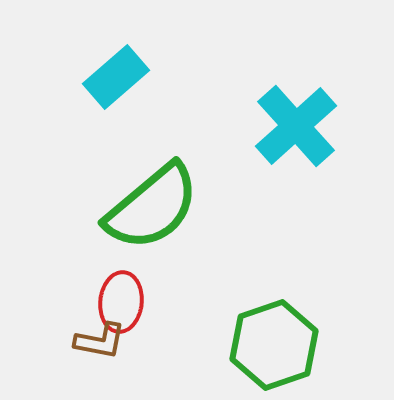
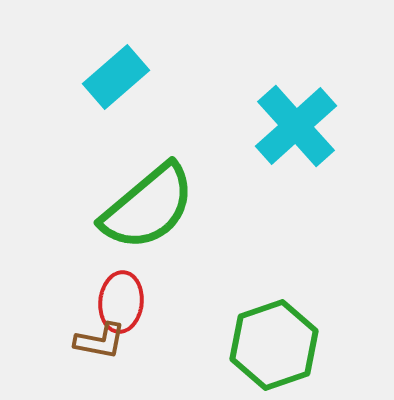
green semicircle: moved 4 px left
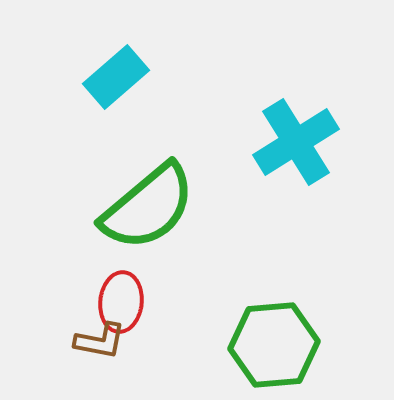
cyan cross: moved 16 px down; rotated 10 degrees clockwise
green hexagon: rotated 14 degrees clockwise
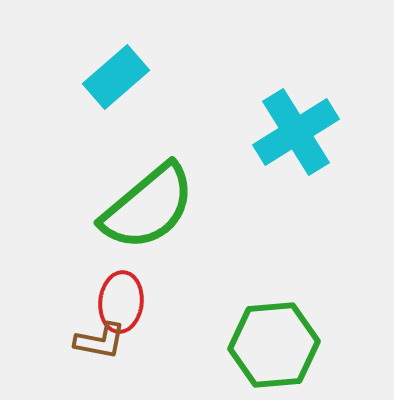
cyan cross: moved 10 px up
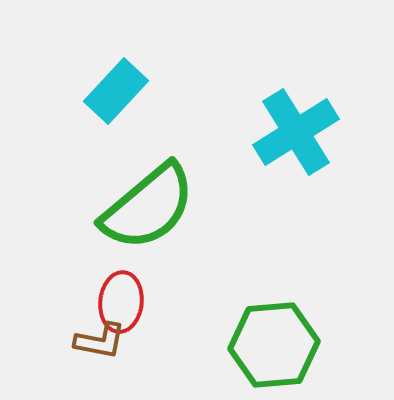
cyan rectangle: moved 14 px down; rotated 6 degrees counterclockwise
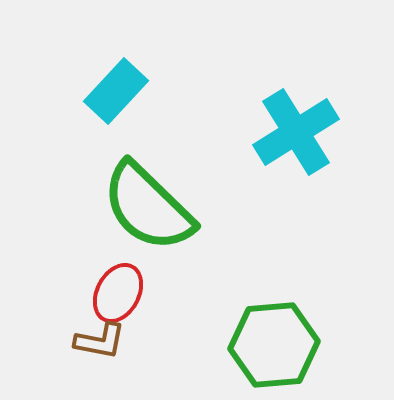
green semicircle: rotated 84 degrees clockwise
red ellipse: moved 3 px left, 9 px up; rotated 22 degrees clockwise
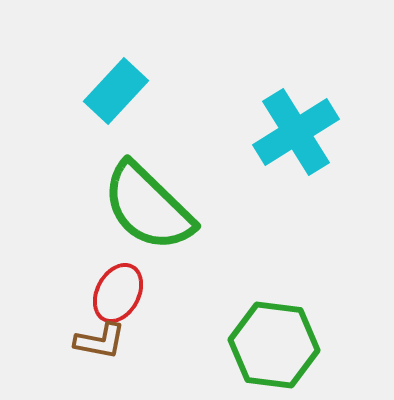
green hexagon: rotated 12 degrees clockwise
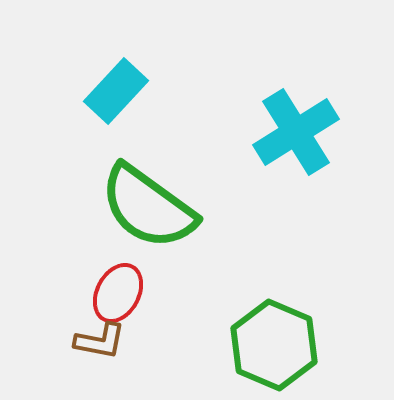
green semicircle: rotated 8 degrees counterclockwise
green hexagon: rotated 16 degrees clockwise
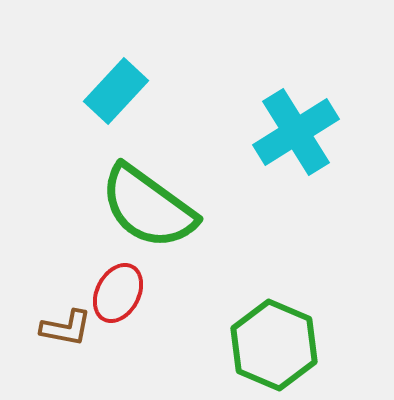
brown L-shape: moved 34 px left, 13 px up
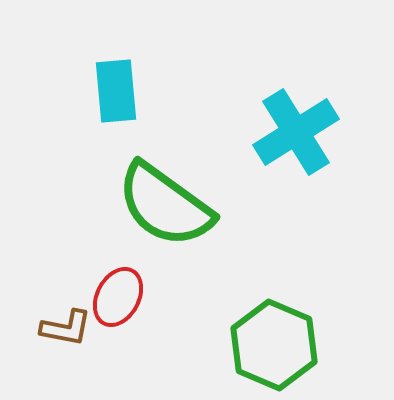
cyan rectangle: rotated 48 degrees counterclockwise
green semicircle: moved 17 px right, 2 px up
red ellipse: moved 4 px down
